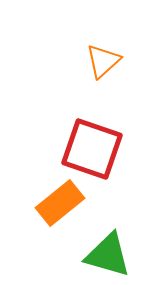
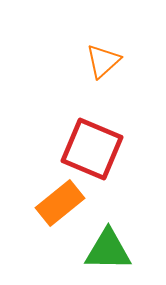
red square: rotated 4 degrees clockwise
green triangle: moved 5 px up; rotated 15 degrees counterclockwise
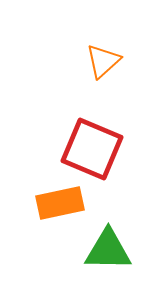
orange rectangle: rotated 27 degrees clockwise
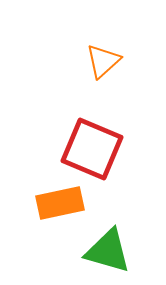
green triangle: moved 1 px down; rotated 15 degrees clockwise
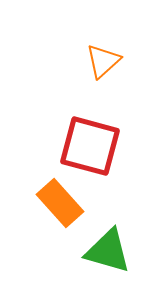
red square: moved 2 px left, 3 px up; rotated 8 degrees counterclockwise
orange rectangle: rotated 60 degrees clockwise
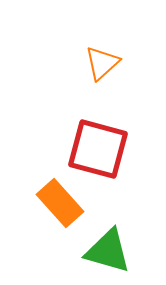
orange triangle: moved 1 px left, 2 px down
red square: moved 8 px right, 3 px down
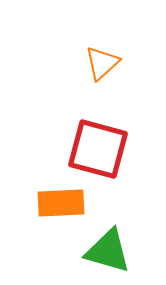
orange rectangle: moved 1 px right; rotated 51 degrees counterclockwise
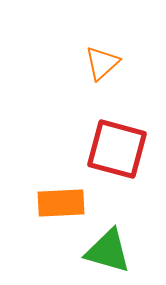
red square: moved 19 px right
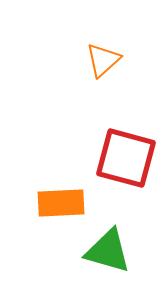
orange triangle: moved 1 px right, 3 px up
red square: moved 9 px right, 9 px down
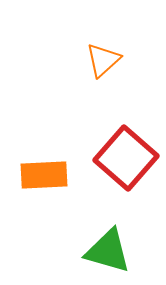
red square: rotated 26 degrees clockwise
orange rectangle: moved 17 px left, 28 px up
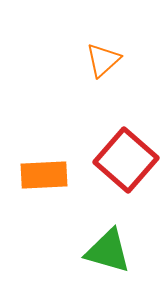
red square: moved 2 px down
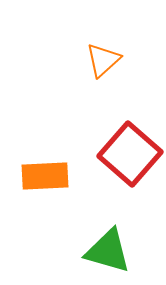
red square: moved 4 px right, 6 px up
orange rectangle: moved 1 px right, 1 px down
